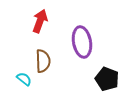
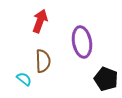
black pentagon: moved 1 px left
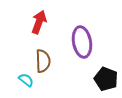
red arrow: moved 1 px left, 1 px down
cyan semicircle: moved 2 px right, 1 px down
